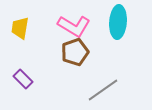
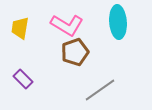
cyan ellipse: rotated 8 degrees counterclockwise
pink L-shape: moved 7 px left, 1 px up
gray line: moved 3 px left
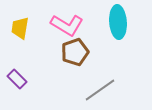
purple rectangle: moved 6 px left
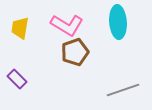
gray line: moved 23 px right; rotated 16 degrees clockwise
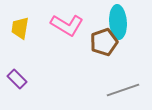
brown pentagon: moved 29 px right, 10 px up
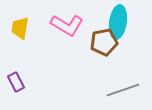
cyan ellipse: rotated 12 degrees clockwise
brown pentagon: rotated 8 degrees clockwise
purple rectangle: moved 1 px left, 3 px down; rotated 18 degrees clockwise
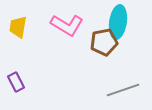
yellow trapezoid: moved 2 px left, 1 px up
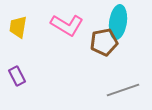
purple rectangle: moved 1 px right, 6 px up
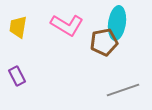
cyan ellipse: moved 1 px left, 1 px down
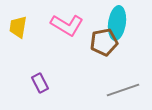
purple rectangle: moved 23 px right, 7 px down
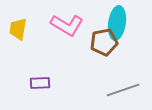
yellow trapezoid: moved 2 px down
purple rectangle: rotated 66 degrees counterclockwise
